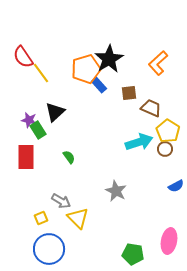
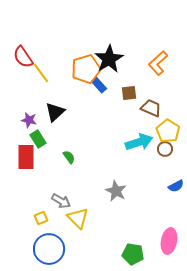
green rectangle: moved 9 px down
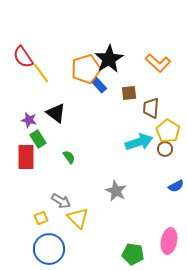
orange L-shape: rotated 95 degrees counterclockwise
brown trapezoid: rotated 110 degrees counterclockwise
black triangle: moved 1 px right, 1 px down; rotated 40 degrees counterclockwise
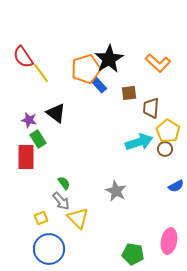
green semicircle: moved 5 px left, 26 px down
gray arrow: rotated 18 degrees clockwise
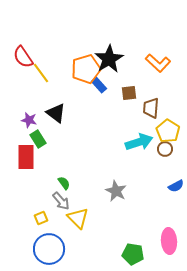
pink ellipse: rotated 15 degrees counterclockwise
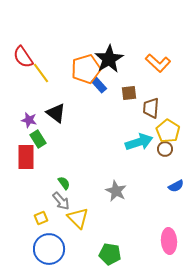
green pentagon: moved 23 px left
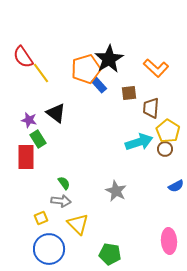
orange L-shape: moved 2 px left, 5 px down
gray arrow: rotated 42 degrees counterclockwise
yellow triangle: moved 6 px down
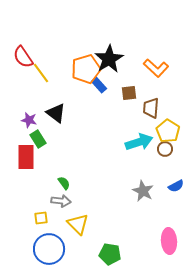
gray star: moved 27 px right
yellow square: rotated 16 degrees clockwise
